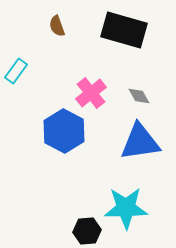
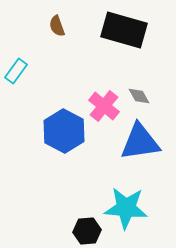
pink cross: moved 13 px right, 13 px down; rotated 12 degrees counterclockwise
cyan star: rotated 6 degrees clockwise
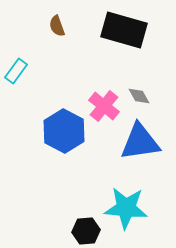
black hexagon: moved 1 px left
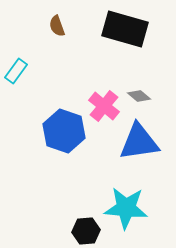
black rectangle: moved 1 px right, 1 px up
gray diamond: rotated 20 degrees counterclockwise
blue hexagon: rotated 9 degrees counterclockwise
blue triangle: moved 1 px left
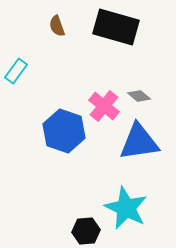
black rectangle: moved 9 px left, 2 px up
cyan star: rotated 21 degrees clockwise
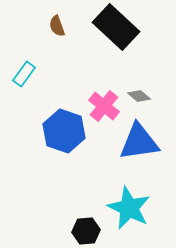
black rectangle: rotated 27 degrees clockwise
cyan rectangle: moved 8 px right, 3 px down
cyan star: moved 3 px right
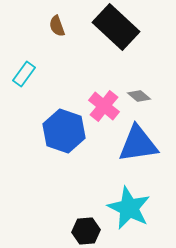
blue triangle: moved 1 px left, 2 px down
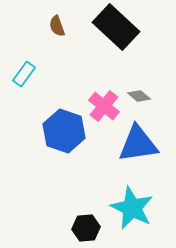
cyan star: moved 3 px right
black hexagon: moved 3 px up
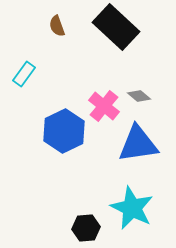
blue hexagon: rotated 15 degrees clockwise
